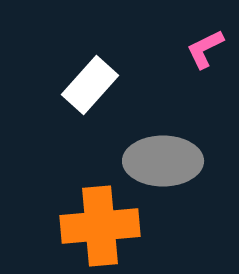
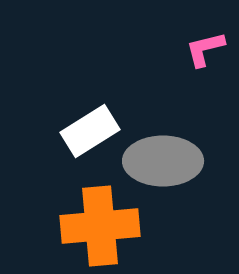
pink L-shape: rotated 12 degrees clockwise
white rectangle: moved 46 px down; rotated 16 degrees clockwise
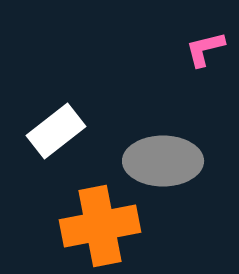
white rectangle: moved 34 px left; rotated 6 degrees counterclockwise
orange cross: rotated 6 degrees counterclockwise
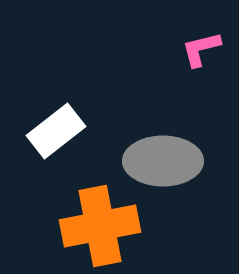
pink L-shape: moved 4 px left
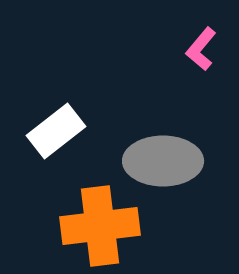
pink L-shape: rotated 36 degrees counterclockwise
orange cross: rotated 4 degrees clockwise
